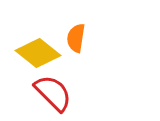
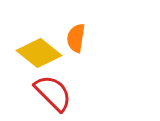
yellow diamond: moved 1 px right
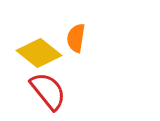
red semicircle: moved 5 px left, 2 px up; rotated 6 degrees clockwise
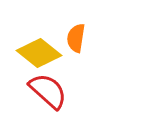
red semicircle: rotated 9 degrees counterclockwise
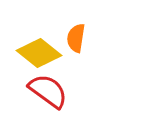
red semicircle: rotated 6 degrees counterclockwise
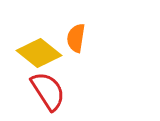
red semicircle: rotated 21 degrees clockwise
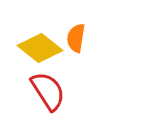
yellow diamond: moved 1 px right, 5 px up
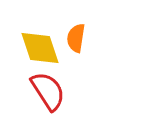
yellow diamond: rotated 33 degrees clockwise
